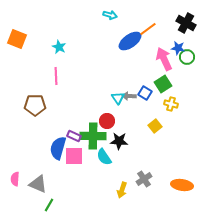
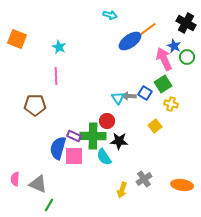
blue star: moved 4 px left, 2 px up; rotated 16 degrees clockwise
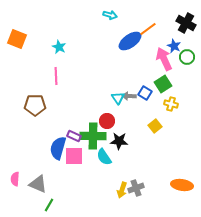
gray cross: moved 8 px left, 9 px down; rotated 14 degrees clockwise
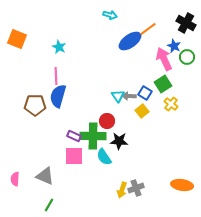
cyan triangle: moved 2 px up
yellow cross: rotated 24 degrees clockwise
yellow square: moved 13 px left, 15 px up
blue semicircle: moved 52 px up
gray triangle: moved 7 px right, 8 px up
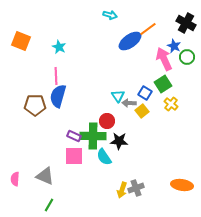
orange square: moved 4 px right, 2 px down
gray arrow: moved 7 px down
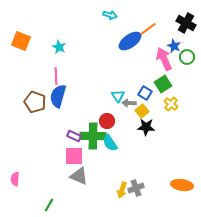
brown pentagon: moved 3 px up; rotated 20 degrees clockwise
black star: moved 27 px right, 14 px up
cyan semicircle: moved 6 px right, 14 px up
gray triangle: moved 34 px right
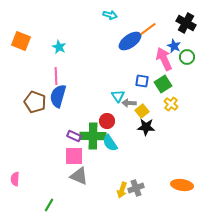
blue square: moved 3 px left, 12 px up; rotated 24 degrees counterclockwise
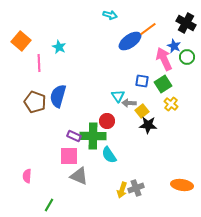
orange square: rotated 18 degrees clockwise
pink line: moved 17 px left, 13 px up
black star: moved 2 px right, 2 px up
cyan semicircle: moved 1 px left, 12 px down
pink square: moved 5 px left
pink semicircle: moved 12 px right, 3 px up
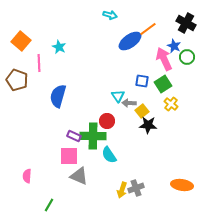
brown pentagon: moved 18 px left, 22 px up
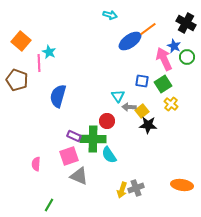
cyan star: moved 10 px left, 5 px down
gray arrow: moved 4 px down
green cross: moved 3 px down
pink square: rotated 18 degrees counterclockwise
pink semicircle: moved 9 px right, 12 px up
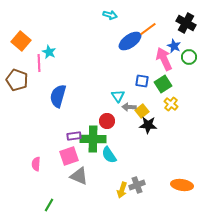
green circle: moved 2 px right
purple rectangle: rotated 32 degrees counterclockwise
gray cross: moved 1 px right, 3 px up
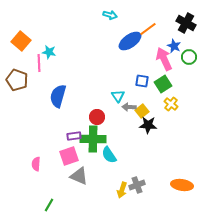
cyan star: rotated 16 degrees counterclockwise
red circle: moved 10 px left, 4 px up
